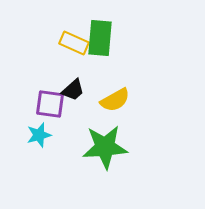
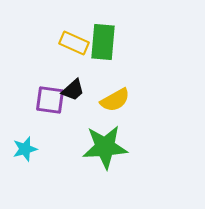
green rectangle: moved 3 px right, 4 px down
purple square: moved 4 px up
cyan star: moved 14 px left, 14 px down
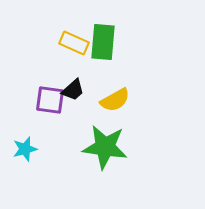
green star: rotated 12 degrees clockwise
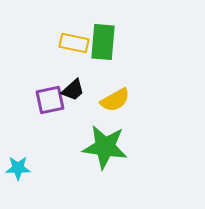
yellow rectangle: rotated 12 degrees counterclockwise
purple square: rotated 20 degrees counterclockwise
cyan star: moved 7 px left, 19 px down; rotated 15 degrees clockwise
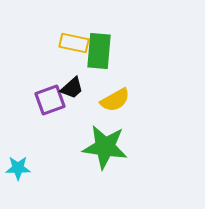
green rectangle: moved 4 px left, 9 px down
black trapezoid: moved 1 px left, 2 px up
purple square: rotated 8 degrees counterclockwise
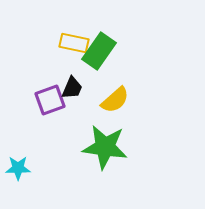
green rectangle: rotated 30 degrees clockwise
black trapezoid: rotated 25 degrees counterclockwise
yellow semicircle: rotated 12 degrees counterclockwise
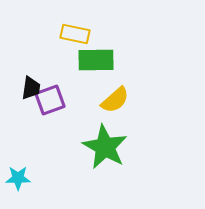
yellow rectangle: moved 1 px right, 9 px up
green rectangle: moved 3 px left, 9 px down; rotated 54 degrees clockwise
black trapezoid: moved 41 px left; rotated 15 degrees counterclockwise
green star: rotated 21 degrees clockwise
cyan star: moved 10 px down
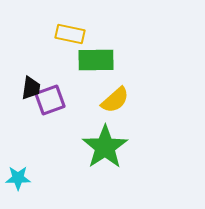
yellow rectangle: moved 5 px left
green star: rotated 9 degrees clockwise
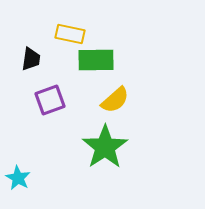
black trapezoid: moved 29 px up
cyan star: rotated 30 degrees clockwise
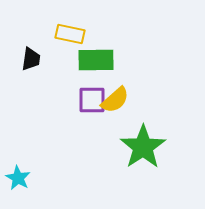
purple square: moved 42 px right; rotated 20 degrees clockwise
green star: moved 38 px right
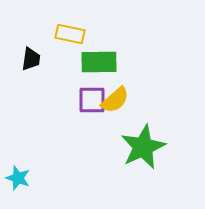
green rectangle: moved 3 px right, 2 px down
green star: rotated 9 degrees clockwise
cyan star: rotated 10 degrees counterclockwise
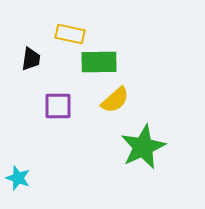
purple square: moved 34 px left, 6 px down
